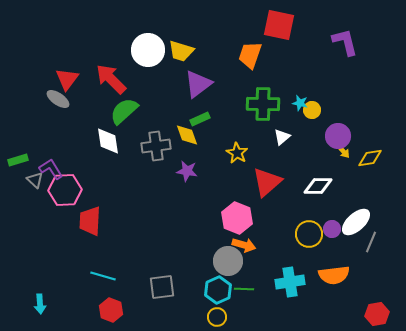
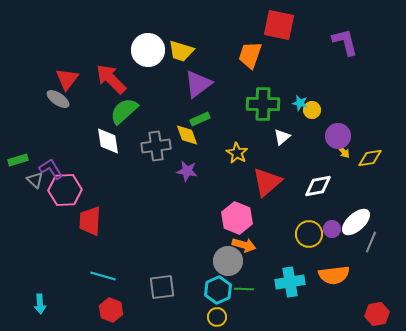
white diamond at (318, 186): rotated 12 degrees counterclockwise
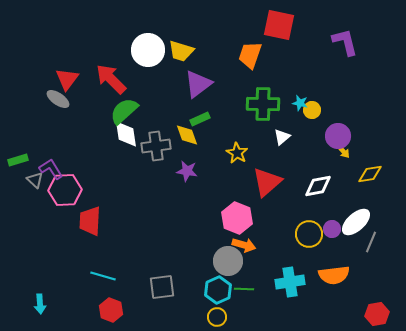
white diamond at (108, 141): moved 18 px right, 7 px up
yellow diamond at (370, 158): moved 16 px down
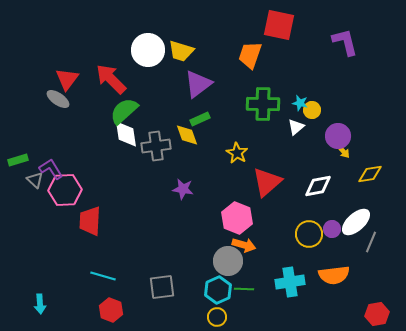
white triangle at (282, 137): moved 14 px right, 10 px up
purple star at (187, 171): moved 4 px left, 18 px down
